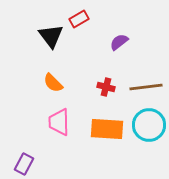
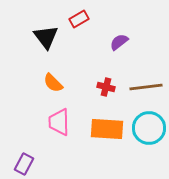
black triangle: moved 5 px left, 1 px down
cyan circle: moved 3 px down
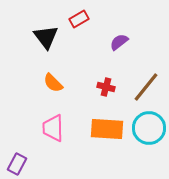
brown line: rotated 44 degrees counterclockwise
pink trapezoid: moved 6 px left, 6 px down
purple rectangle: moved 7 px left
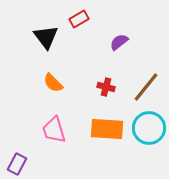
pink trapezoid: moved 1 px right, 2 px down; rotated 16 degrees counterclockwise
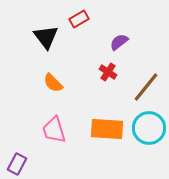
red cross: moved 2 px right, 15 px up; rotated 18 degrees clockwise
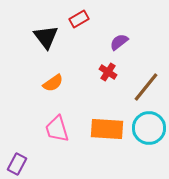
orange semicircle: rotated 80 degrees counterclockwise
pink trapezoid: moved 3 px right, 1 px up
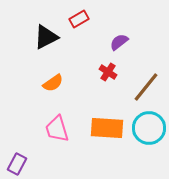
black triangle: rotated 40 degrees clockwise
orange rectangle: moved 1 px up
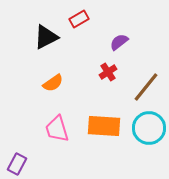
red cross: rotated 24 degrees clockwise
orange rectangle: moved 3 px left, 2 px up
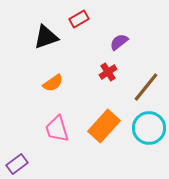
black triangle: rotated 8 degrees clockwise
orange rectangle: rotated 52 degrees counterclockwise
purple rectangle: rotated 25 degrees clockwise
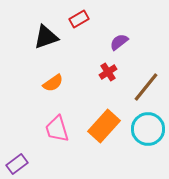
cyan circle: moved 1 px left, 1 px down
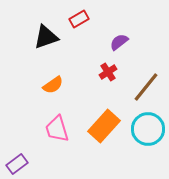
orange semicircle: moved 2 px down
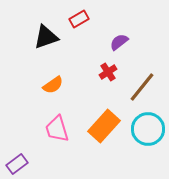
brown line: moved 4 px left
